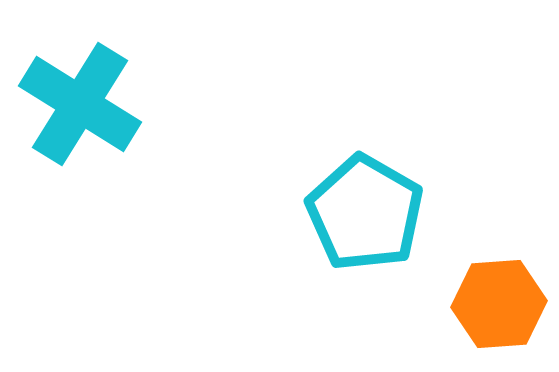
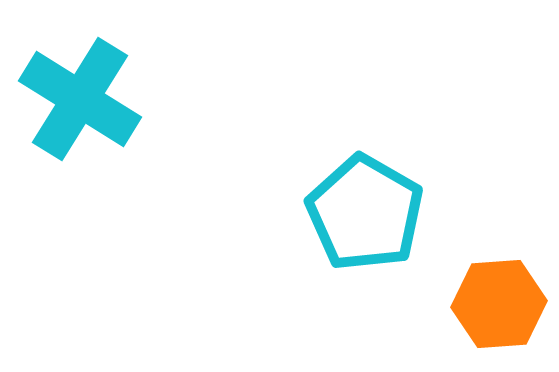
cyan cross: moved 5 px up
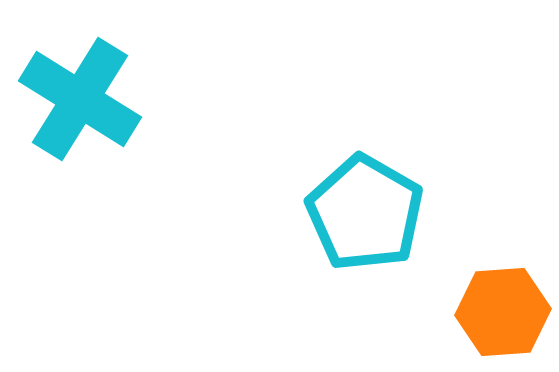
orange hexagon: moved 4 px right, 8 px down
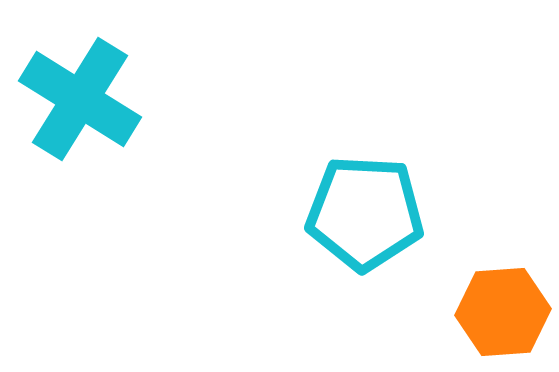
cyan pentagon: rotated 27 degrees counterclockwise
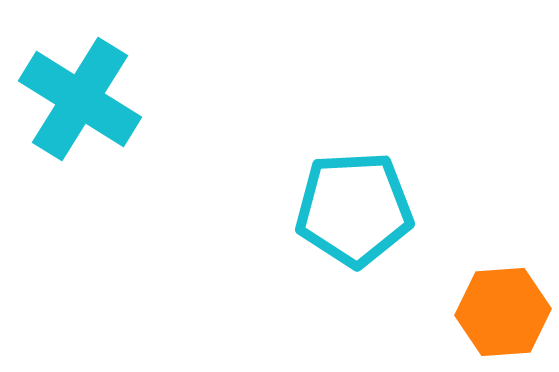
cyan pentagon: moved 11 px left, 4 px up; rotated 6 degrees counterclockwise
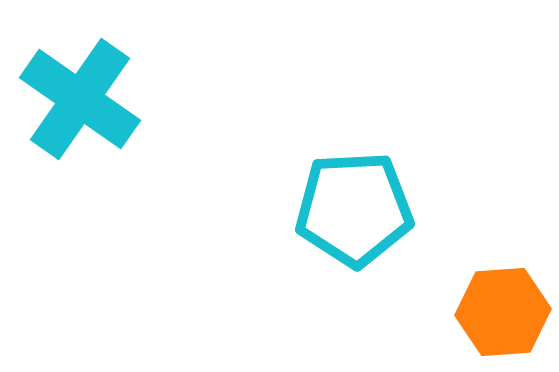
cyan cross: rotated 3 degrees clockwise
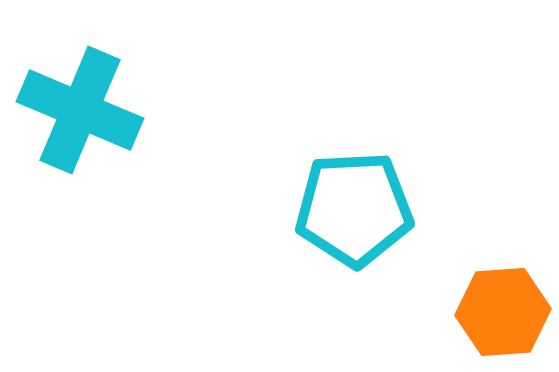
cyan cross: moved 11 px down; rotated 12 degrees counterclockwise
